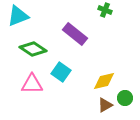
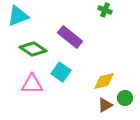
purple rectangle: moved 5 px left, 3 px down
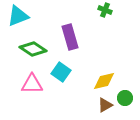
purple rectangle: rotated 35 degrees clockwise
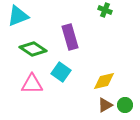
green circle: moved 7 px down
